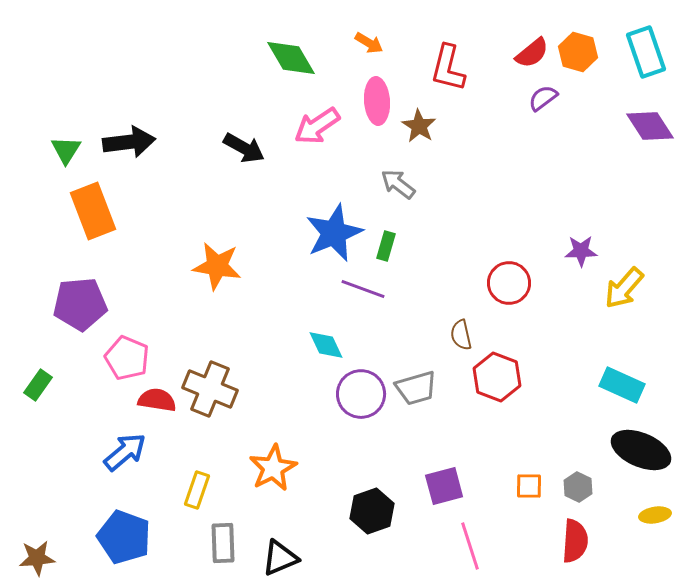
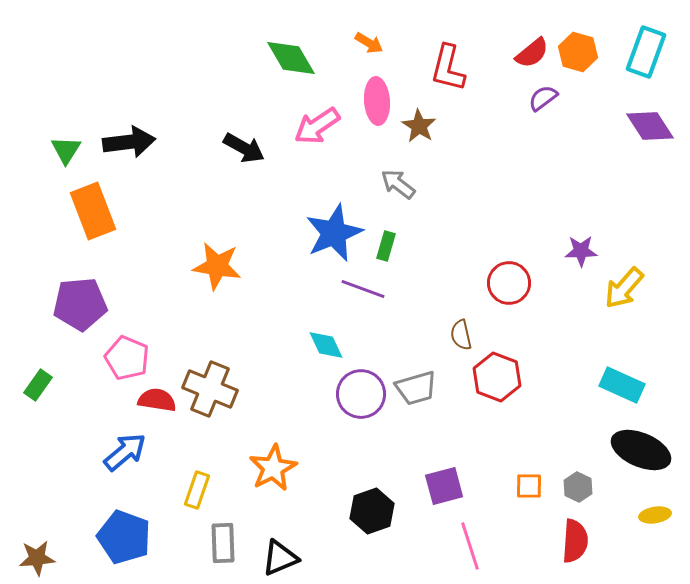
cyan rectangle at (646, 52): rotated 39 degrees clockwise
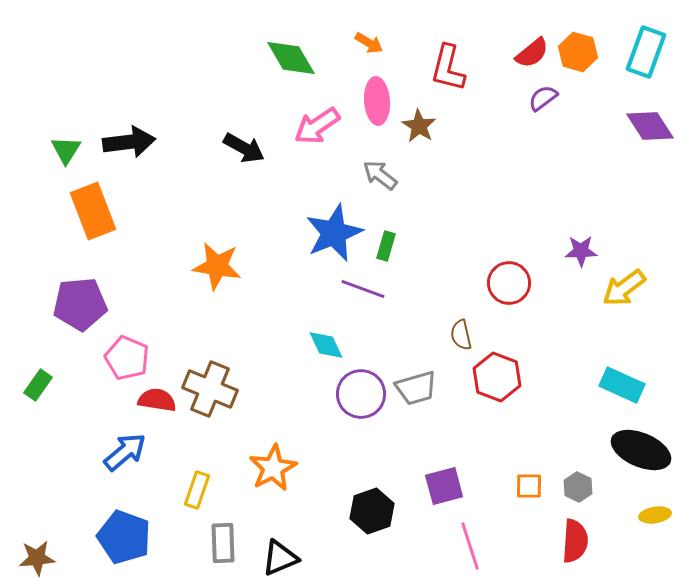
gray arrow at (398, 184): moved 18 px left, 9 px up
yellow arrow at (624, 288): rotated 12 degrees clockwise
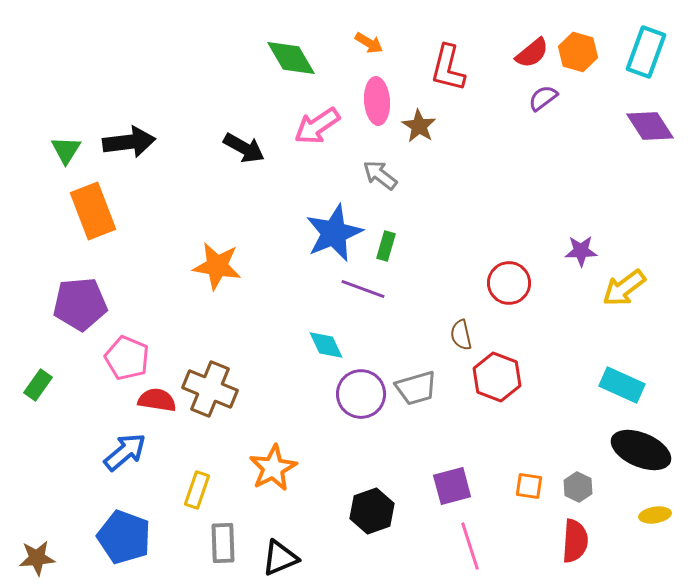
purple square at (444, 486): moved 8 px right
orange square at (529, 486): rotated 8 degrees clockwise
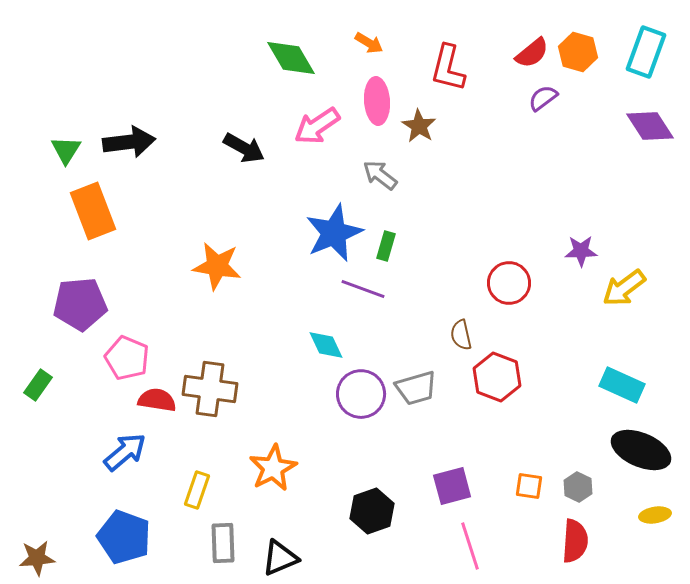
brown cross at (210, 389): rotated 14 degrees counterclockwise
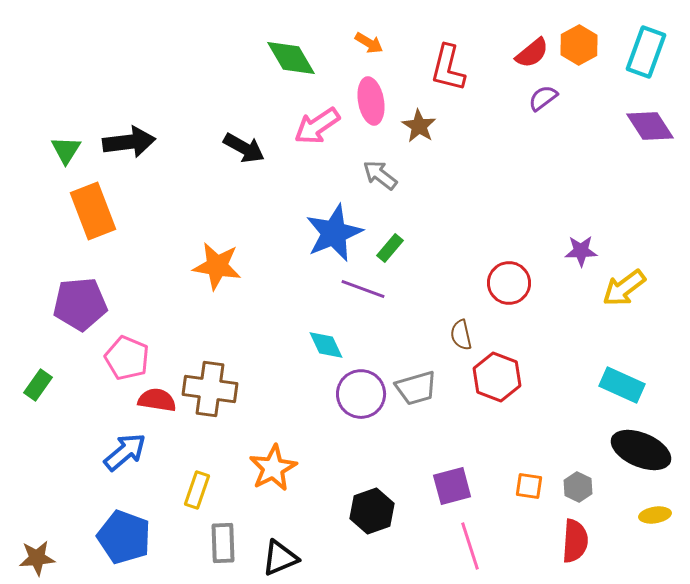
orange hexagon at (578, 52): moved 1 px right, 7 px up; rotated 15 degrees clockwise
pink ellipse at (377, 101): moved 6 px left; rotated 6 degrees counterclockwise
green rectangle at (386, 246): moved 4 px right, 2 px down; rotated 24 degrees clockwise
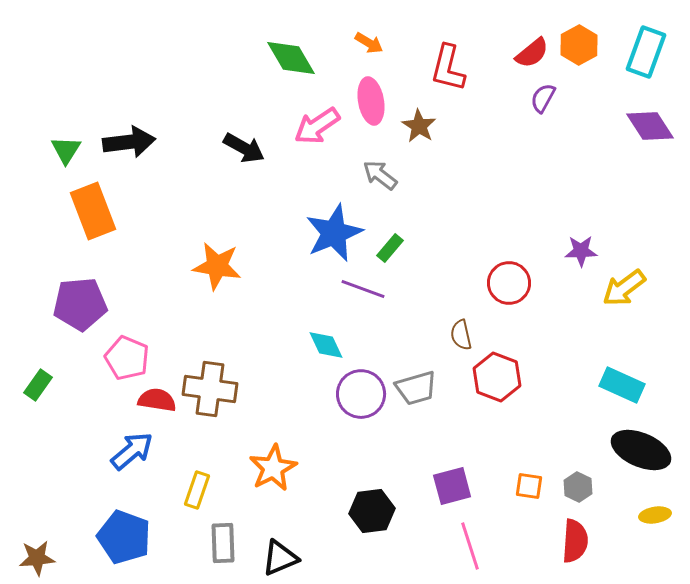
purple semicircle at (543, 98): rotated 24 degrees counterclockwise
blue arrow at (125, 452): moved 7 px right, 1 px up
black hexagon at (372, 511): rotated 12 degrees clockwise
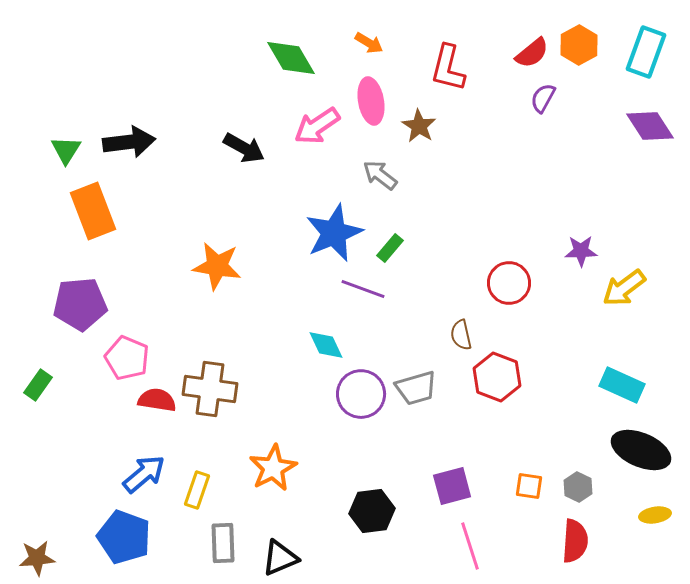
blue arrow at (132, 451): moved 12 px right, 23 px down
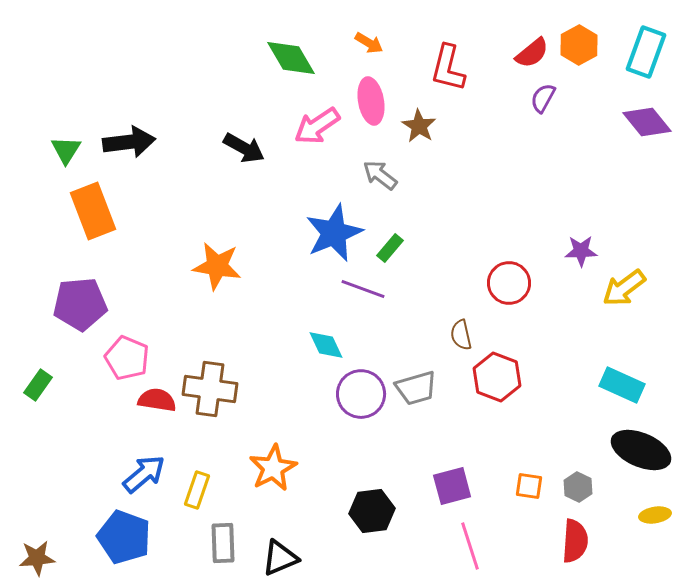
purple diamond at (650, 126): moved 3 px left, 4 px up; rotated 6 degrees counterclockwise
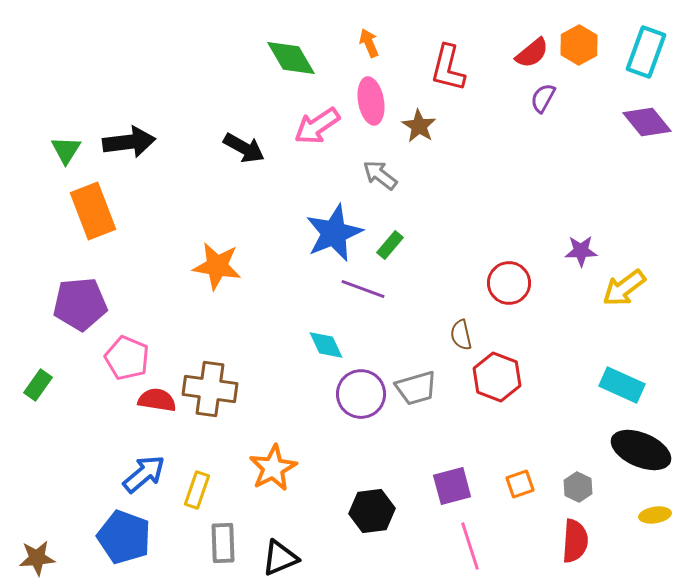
orange arrow at (369, 43): rotated 144 degrees counterclockwise
green rectangle at (390, 248): moved 3 px up
orange square at (529, 486): moved 9 px left, 2 px up; rotated 28 degrees counterclockwise
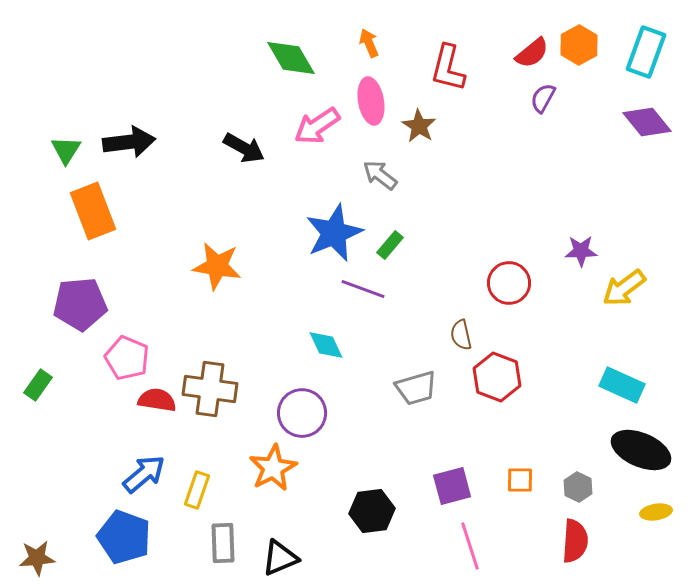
purple circle at (361, 394): moved 59 px left, 19 px down
orange square at (520, 484): moved 4 px up; rotated 20 degrees clockwise
yellow ellipse at (655, 515): moved 1 px right, 3 px up
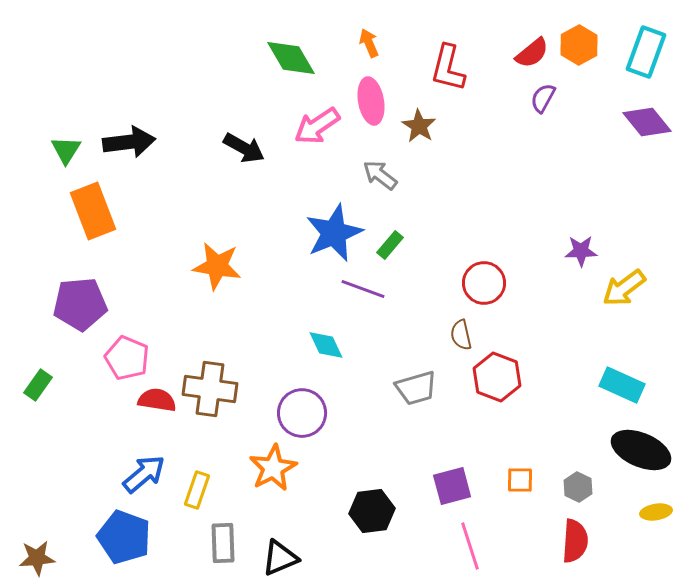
red circle at (509, 283): moved 25 px left
